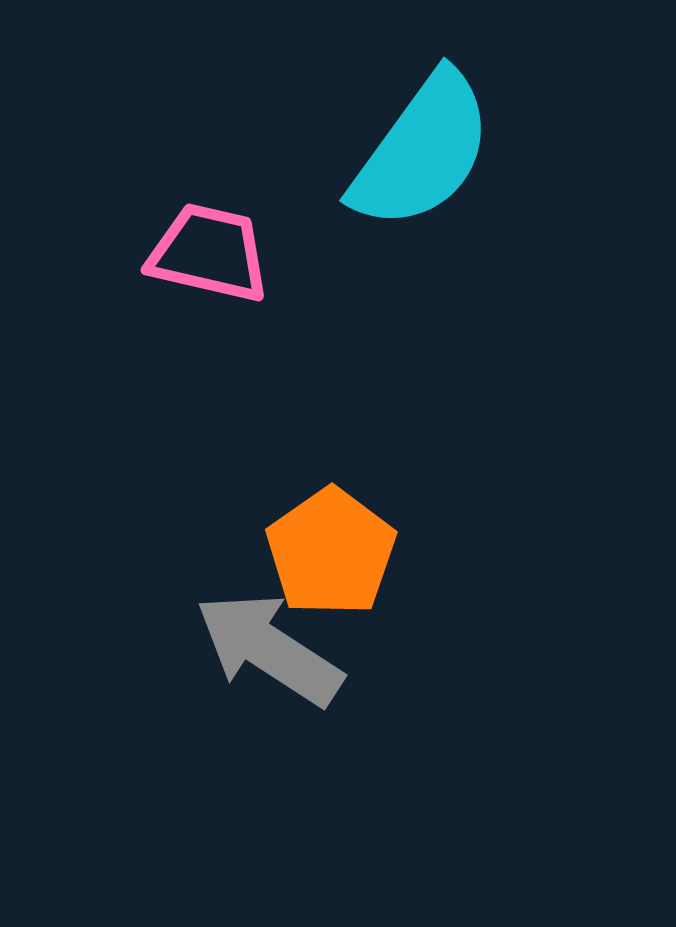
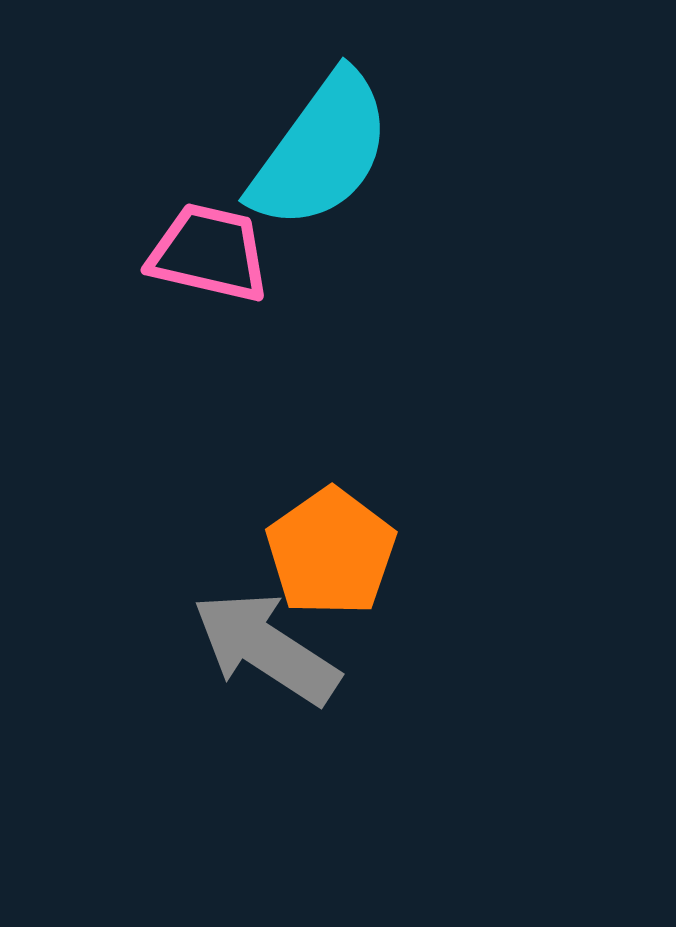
cyan semicircle: moved 101 px left
gray arrow: moved 3 px left, 1 px up
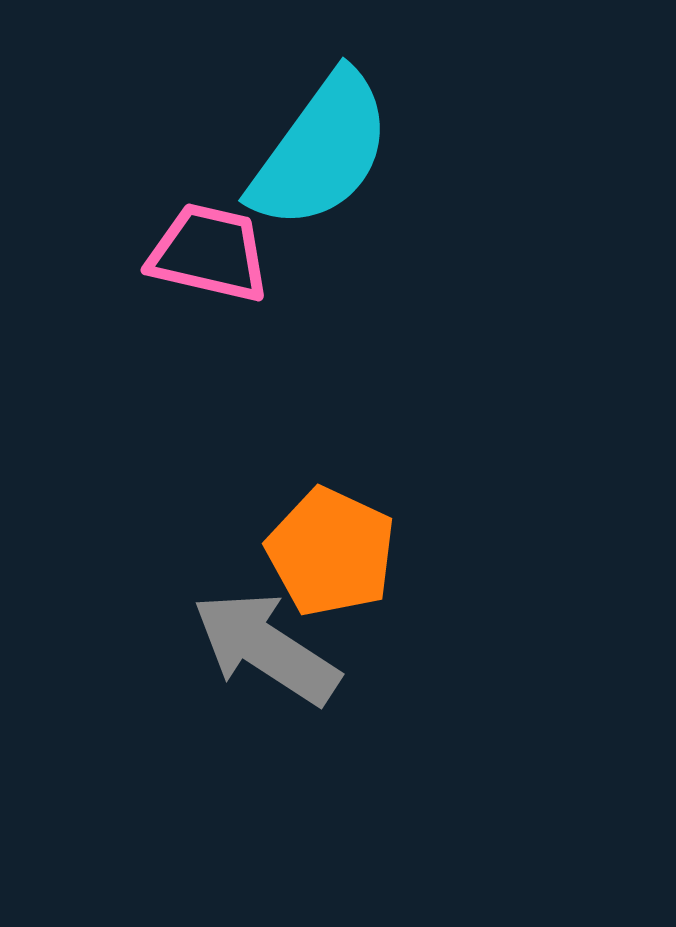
orange pentagon: rotated 12 degrees counterclockwise
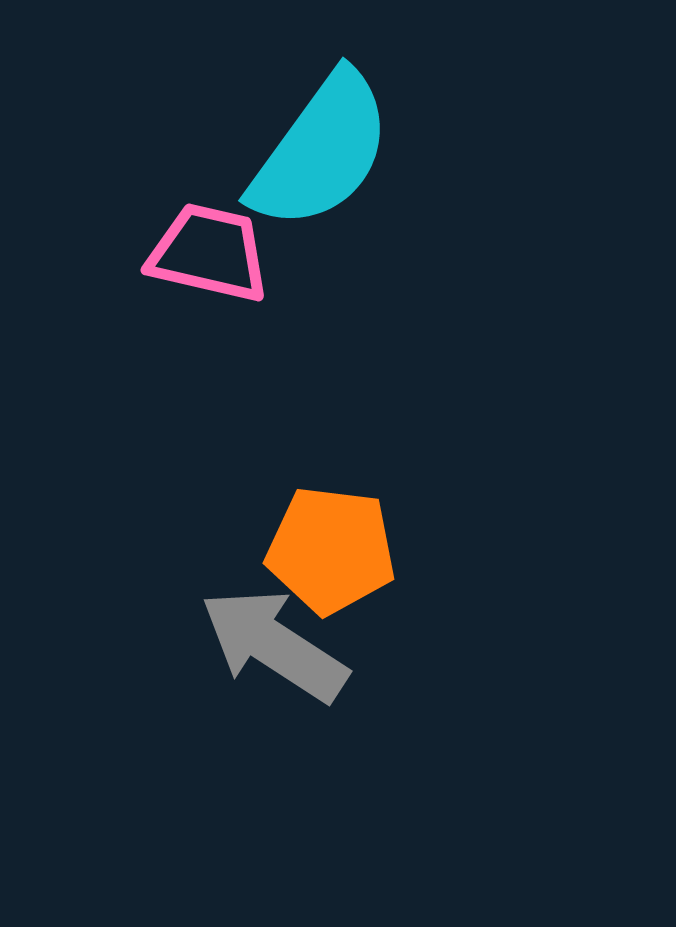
orange pentagon: moved 2 px up; rotated 18 degrees counterclockwise
gray arrow: moved 8 px right, 3 px up
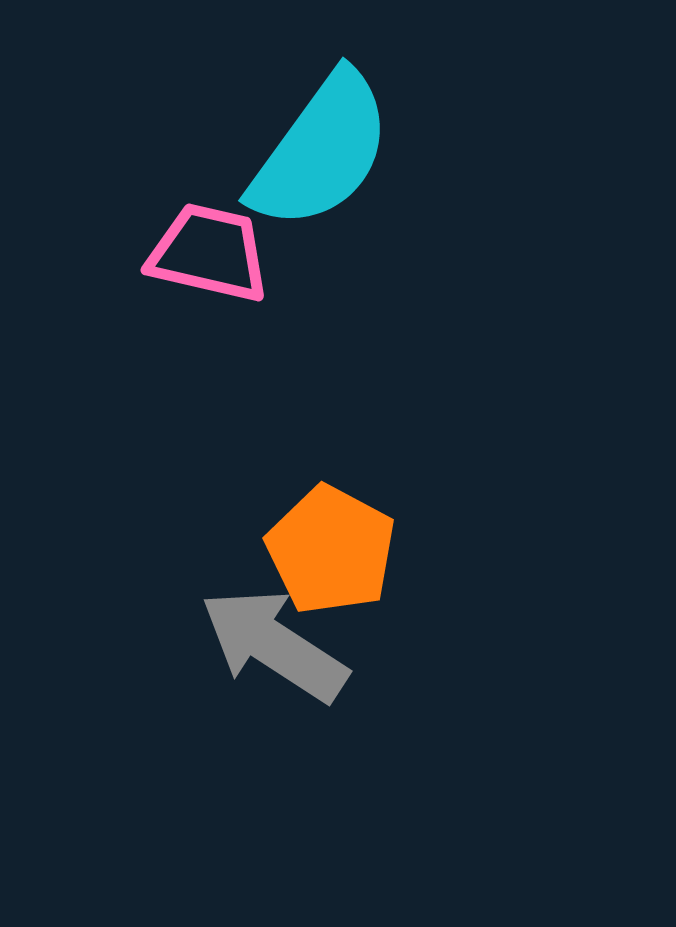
orange pentagon: rotated 21 degrees clockwise
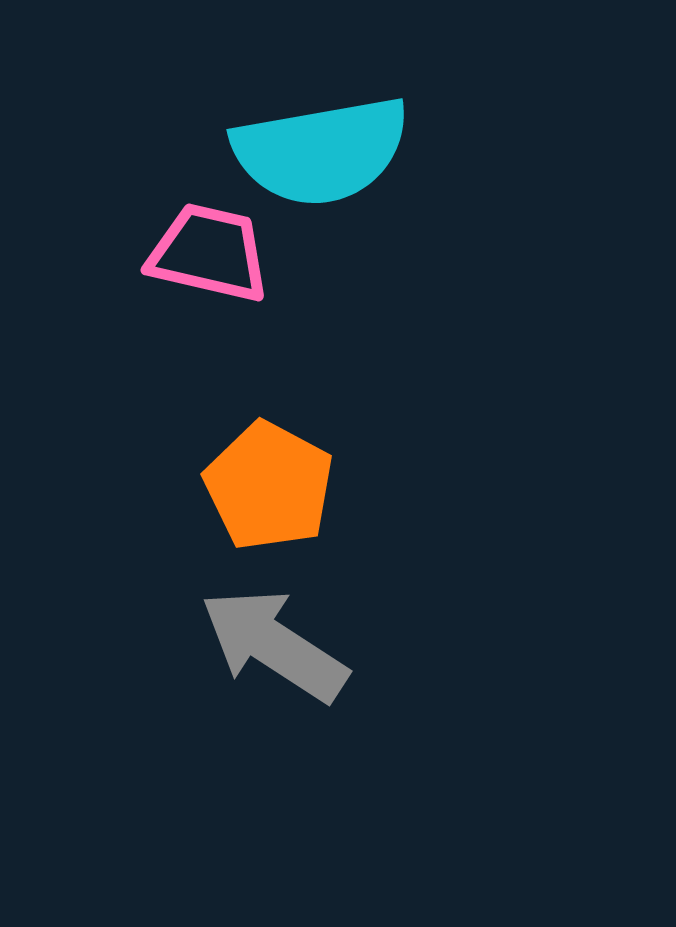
cyan semicircle: rotated 44 degrees clockwise
orange pentagon: moved 62 px left, 64 px up
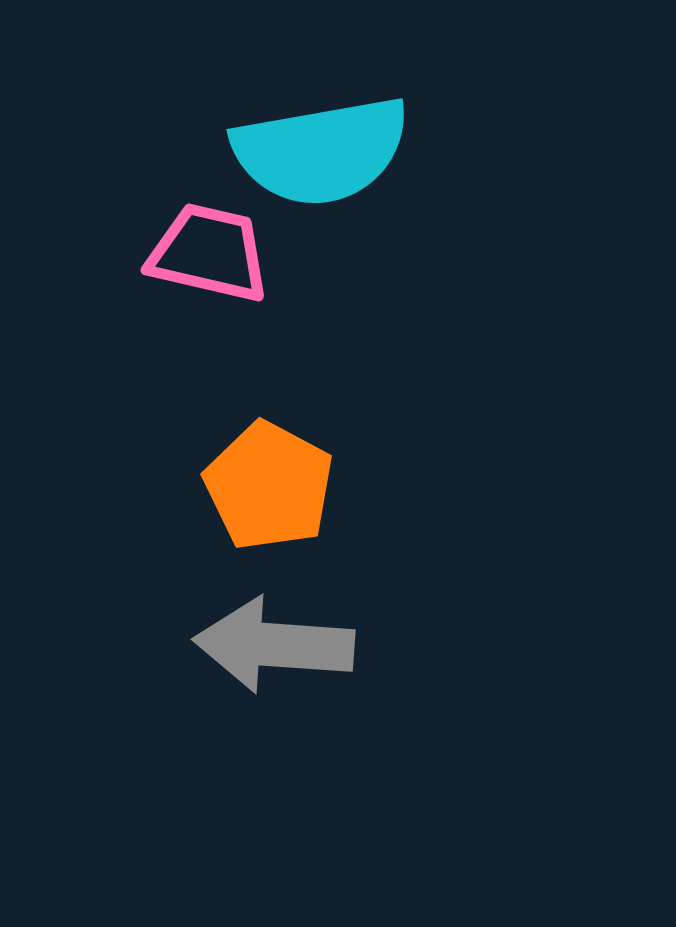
gray arrow: rotated 29 degrees counterclockwise
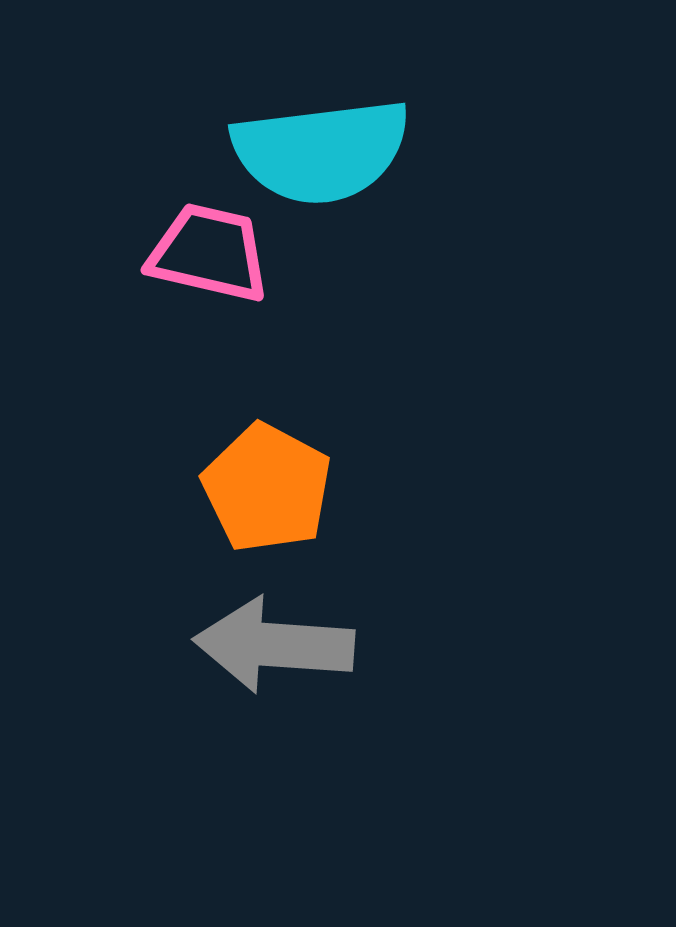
cyan semicircle: rotated 3 degrees clockwise
orange pentagon: moved 2 px left, 2 px down
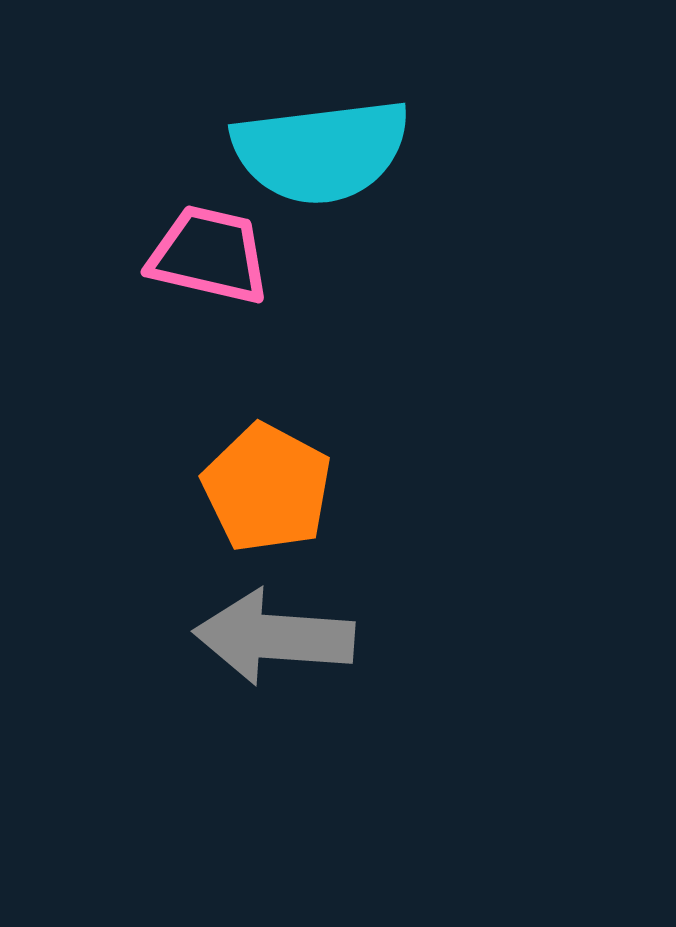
pink trapezoid: moved 2 px down
gray arrow: moved 8 px up
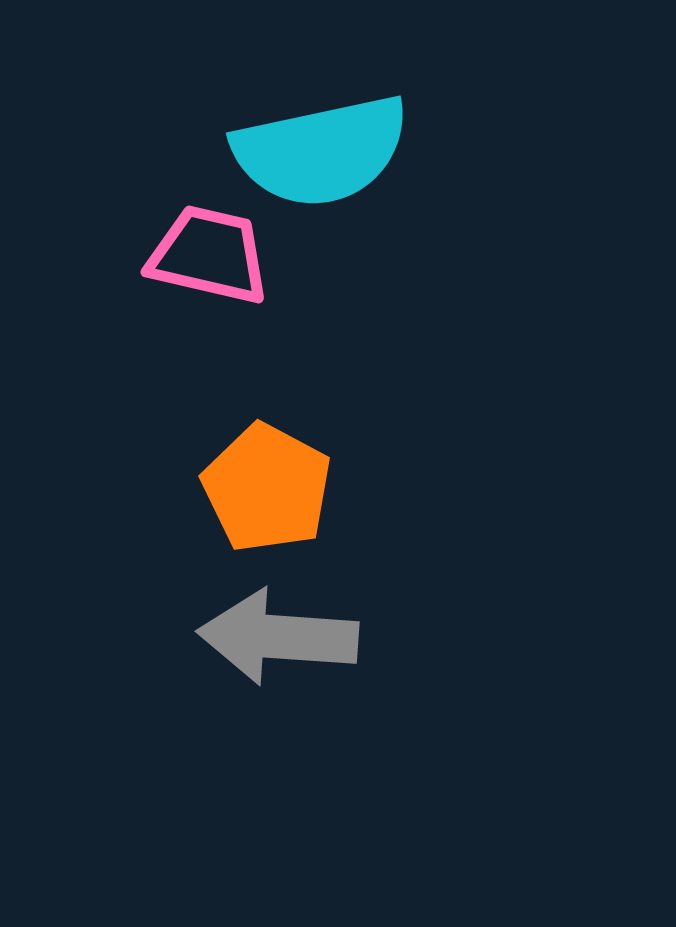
cyan semicircle: rotated 5 degrees counterclockwise
gray arrow: moved 4 px right
